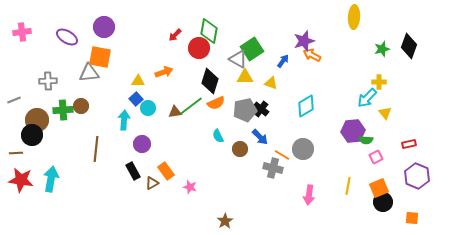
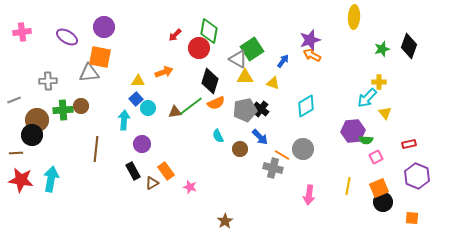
purple star at (304, 41): moved 6 px right, 1 px up
yellow triangle at (271, 83): moved 2 px right
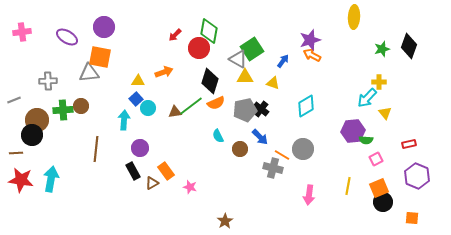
purple circle at (142, 144): moved 2 px left, 4 px down
pink square at (376, 157): moved 2 px down
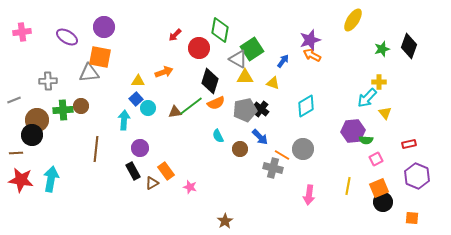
yellow ellipse at (354, 17): moved 1 px left, 3 px down; rotated 30 degrees clockwise
green diamond at (209, 31): moved 11 px right, 1 px up
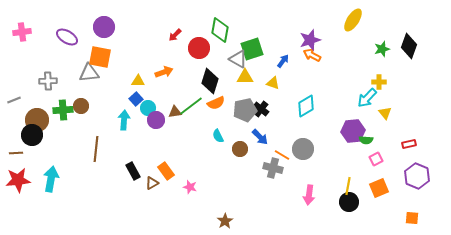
green square at (252, 49): rotated 15 degrees clockwise
purple circle at (140, 148): moved 16 px right, 28 px up
red star at (21, 180): moved 3 px left; rotated 15 degrees counterclockwise
black circle at (383, 202): moved 34 px left
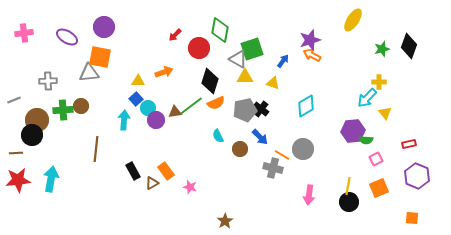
pink cross at (22, 32): moved 2 px right, 1 px down
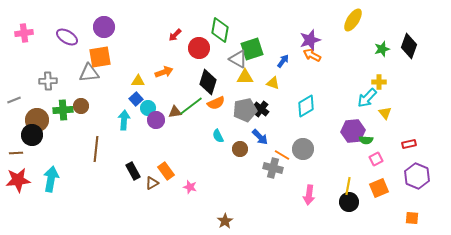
orange square at (100, 57): rotated 20 degrees counterclockwise
black diamond at (210, 81): moved 2 px left, 1 px down
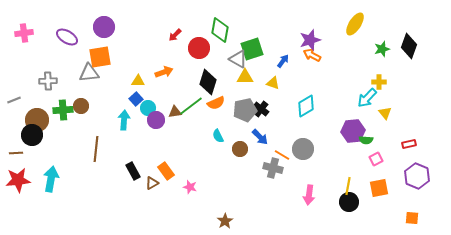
yellow ellipse at (353, 20): moved 2 px right, 4 px down
orange square at (379, 188): rotated 12 degrees clockwise
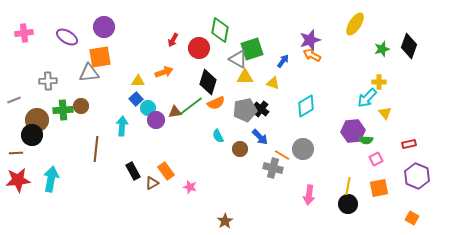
red arrow at (175, 35): moved 2 px left, 5 px down; rotated 16 degrees counterclockwise
cyan arrow at (124, 120): moved 2 px left, 6 px down
black circle at (349, 202): moved 1 px left, 2 px down
orange square at (412, 218): rotated 24 degrees clockwise
